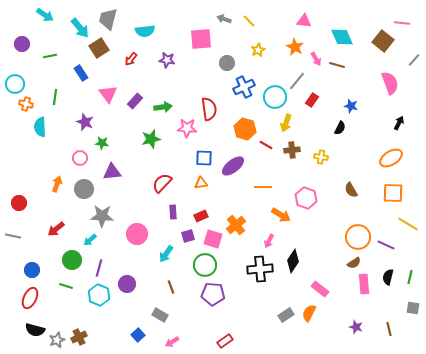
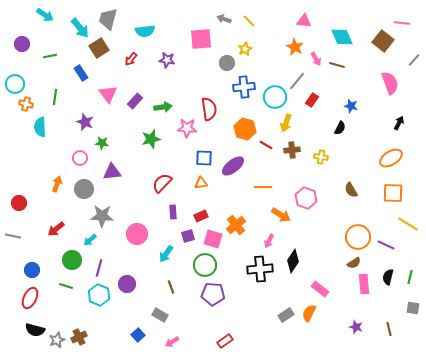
yellow star at (258, 50): moved 13 px left, 1 px up
blue cross at (244, 87): rotated 20 degrees clockwise
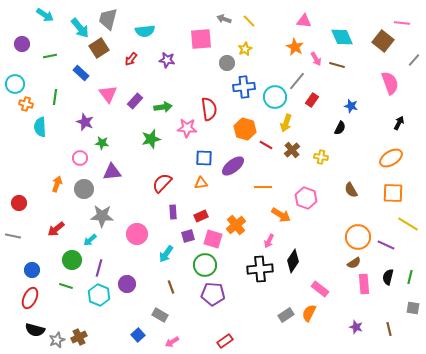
blue rectangle at (81, 73): rotated 14 degrees counterclockwise
brown cross at (292, 150): rotated 35 degrees counterclockwise
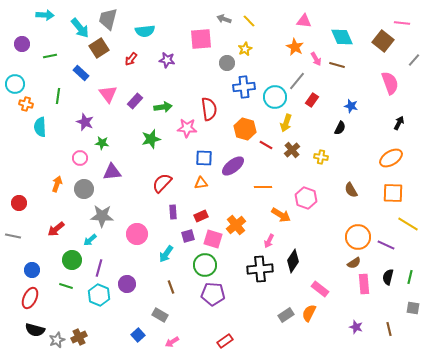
cyan arrow at (45, 15): rotated 30 degrees counterclockwise
green line at (55, 97): moved 3 px right, 1 px up
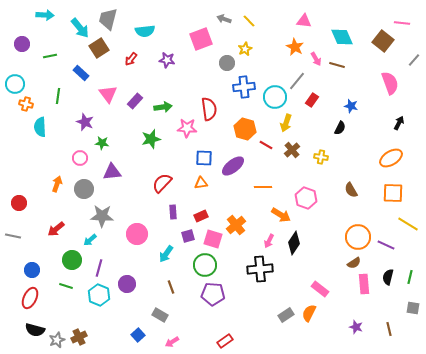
pink square at (201, 39): rotated 15 degrees counterclockwise
black diamond at (293, 261): moved 1 px right, 18 px up
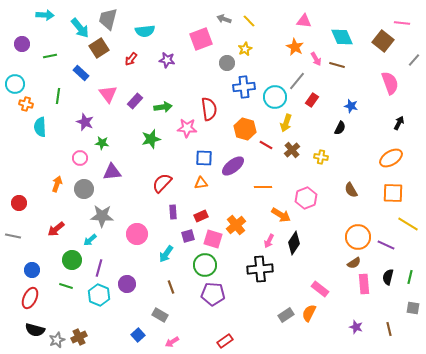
pink hexagon at (306, 198): rotated 20 degrees clockwise
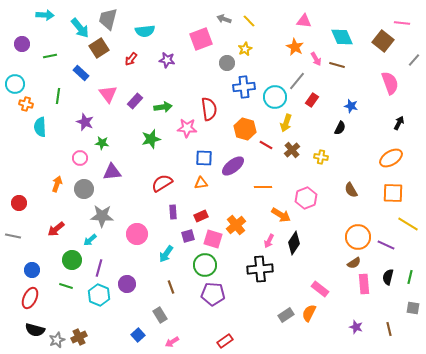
red semicircle at (162, 183): rotated 15 degrees clockwise
gray rectangle at (160, 315): rotated 28 degrees clockwise
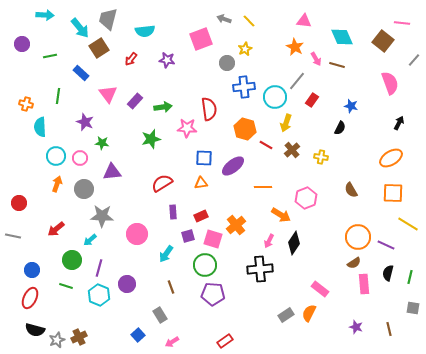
cyan circle at (15, 84): moved 41 px right, 72 px down
black semicircle at (388, 277): moved 4 px up
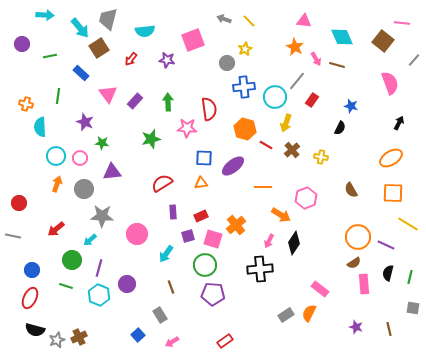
pink square at (201, 39): moved 8 px left, 1 px down
green arrow at (163, 107): moved 5 px right, 5 px up; rotated 84 degrees counterclockwise
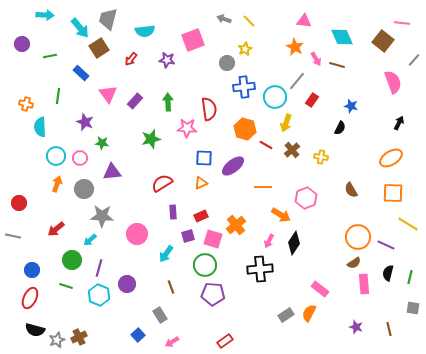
pink semicircle at (390, 83): moved 3 px right, 1 px up
orange triangle at (201, 183): rotated 16 degrees counterclockwise
